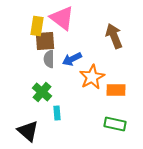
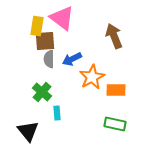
black triangle: rotated 10 degrees clockwise
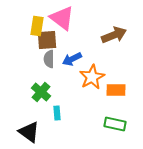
brown arrow: moved 1 px up; rotated 90 degrees clockwise
brown square: moved 2 px right, 1 px up
green cross: moved 1 px left
black triangle: moved 1 px right, 1 px down; rotated 15 degrees counterclockwise
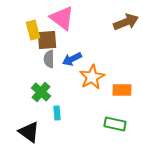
yellow rectangle: moved 4 px left, 4 px down; rotated 24 degrees counterclockwise
brown arrow: moved 12 px right, 13 px up
orange rectangle: moved 6 px right
